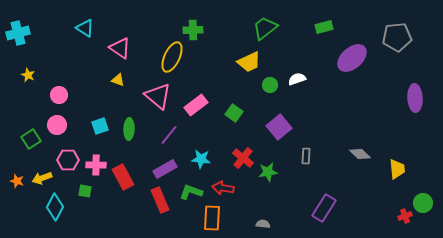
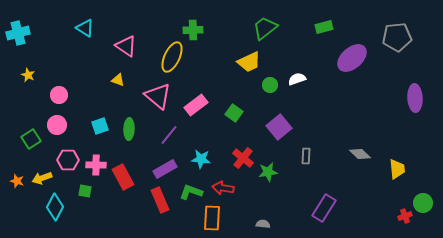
pink triangle at (120, 48): moved 6 px right, 2 px up
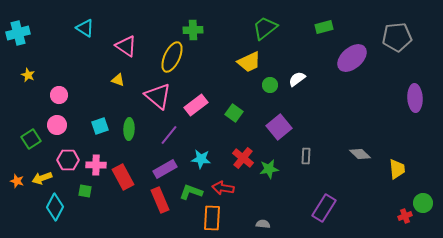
white semicircle at (297, 79): rotated 18 degrees counterclockwise
green star at (268, 172): moved 1 px right, 3 px up
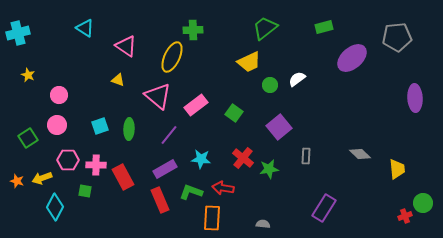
green square at (31, 139): moved 3 px left, 1 px up
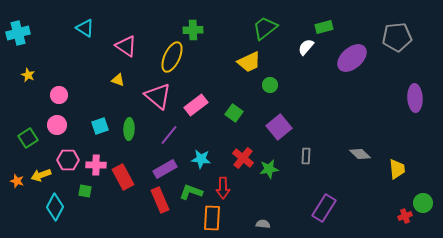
white semicircle at (297, 79): moved 9 px right, 32 px up; rotated 12 degrees counterclockwise
yellow arrow at (42, 178): moved 1 px left, 3 px up
red arrow at (223, 188): rotated 100 degrees counterclockwise
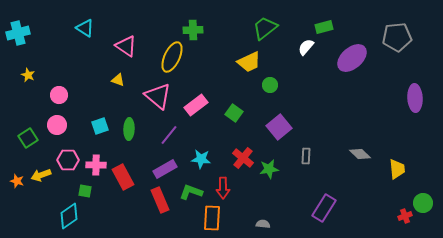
cyan diamond at (55, 207): moved 14 px right, 9 px down; rotated 28 degrees clockwise
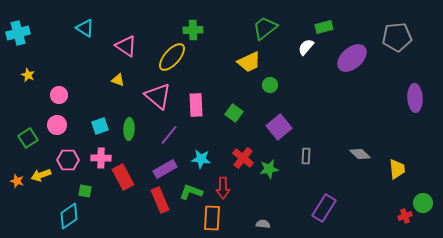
yellow ellipse at (172, 57): rotated 16 degrees clockwise
pink rectangle at (196, 105): rotated 55 degrees counterclockwise
pink cross at (96, 165): moved 5 px right, 7 px up
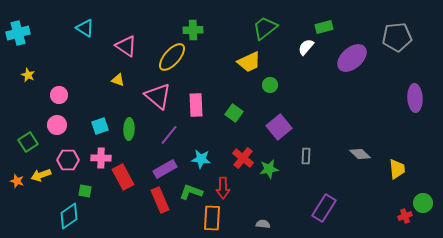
green square at (28, 138): moved 4 px down
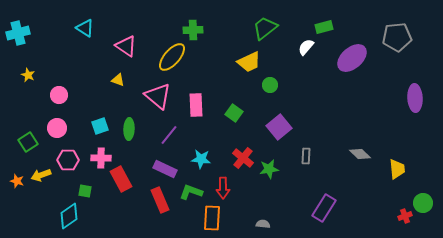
pink circle at (57, 125): moved 3 px down
purple rectangle at (165, 169): rotated 55 degrees clockwise
red rectangle at (123, 177): moved 2 px left, 2 px down
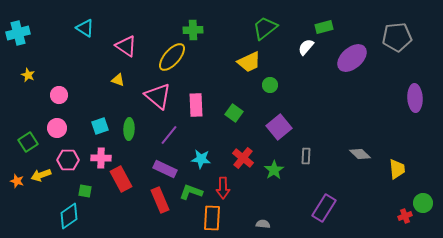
green star at (269, 169): moved 5 px right, 1 px down; rotated 24 degrees counterclockwise
